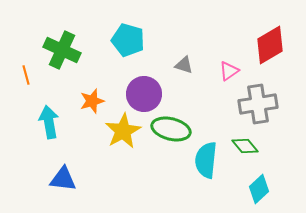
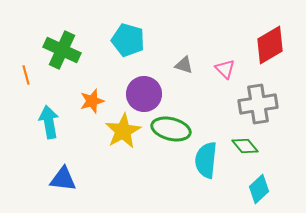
pink triangle: moved 4 px left, 2 px up; rotated 40 degrees counterclockwise
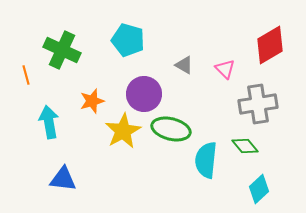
gray triangle: rotated 12 degrees clockwise
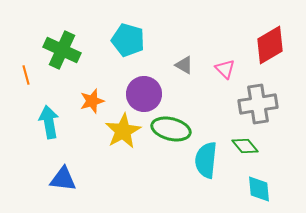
cyan diamond: rotated 52 degrees counterclockwise
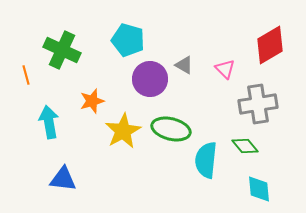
purple circle: moved 6 px right, 15 px up
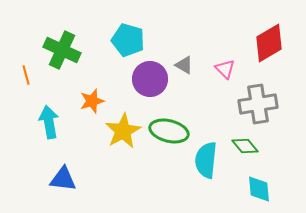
red diamond: moved 1 px left, 2 px up
green ellipse: moved 2 px left, 2 px down
